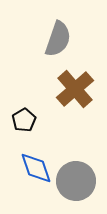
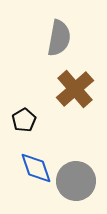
gray semicircle: moved 1 px right, 1 px up; rotated 9 degrees counterclockwise
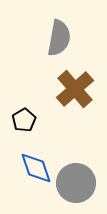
gray circle: moved 2 px down
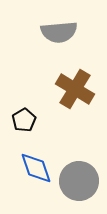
gray semicircle: moved 6 px up; rotated 75 degrees clockwise
brown cross: rotated 18 degrees counterclockwise
gray circle: moved 3 px right, 2 px up
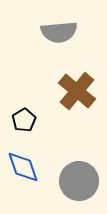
brown cross: moved 2 px right, 2 px down; rotated 9 degrees clockwise
blue diamond: moved 13 px left, 1 px up
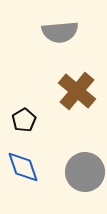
gray semicircle: moved 1 px right
gray circle: moved 6 px right, 9 px up
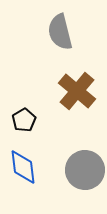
gray semicircle: rotated 81 degrees clockwise
blue diamond: rotated 12 degrees clockwise
gray circle: moved 2 px up
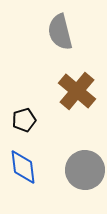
black pentagon: rotated 15 degrees clockwise
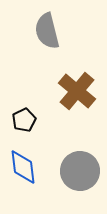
gray semicircle: moved 13 px left, 1 px up
black pentagon: rotated 10 degrees counterclockwise
gray circle: moved 5 px left, 1 px down
